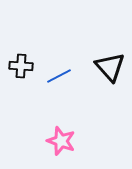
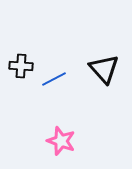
black triangle: moved 6 px left, 2 px down
blue line: moved 5 px left, 3 px down
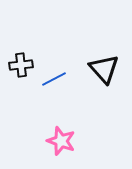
black cross: moved 1 px up; rotated 10 degrees counterclockwise
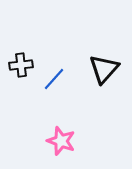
black triangle: rotated 24 degrees clockwise
blue line: rotated 20 degrees counterclockwise
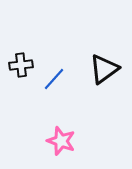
black triangle: rotated 12 degrees clockwise
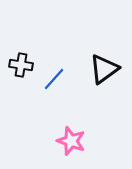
black cross: rotated 15 degrees clockwise
pink star: moved 10 px right
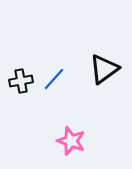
black cross: moved 16 px down; rotated 20 degrees counterclockwise
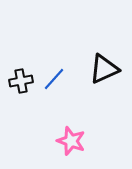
black triangle: rotated 12 degrees clockwise
